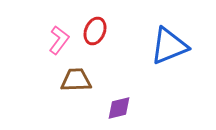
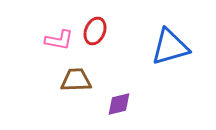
pink L-shape: rotated 64 degrees clockwise
blue triangle: moved 1 px right, 1 px down; rotated 6 degrees clockwise
purple diamond: moved 4 px up
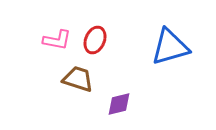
red ellipse: moved 9 px down
pink L-shape: moved 2 px left
brown trapezoid: moved 2 px right, 1 px up; rotated 20 degrees clockwise
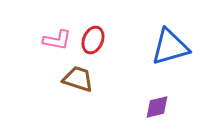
red ellipse: moved 2 px left
purple diamond: moved 38 px right, 3 px down
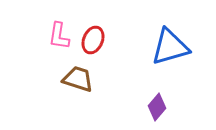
pink L-shape: moved 2 px right, 4 px up; rotated 88 degrees clockwise
purple diamond: rotated 36 degrees counterclockwise
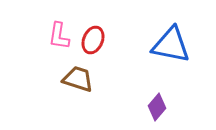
blue triangle: moved 1 px right, 2 px up; rotated 27 degrees clockwise
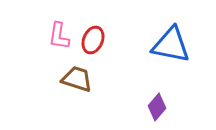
brown trapezoid: moved 1 px left
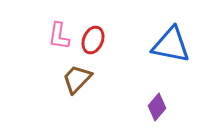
brown trapezoid: rotated 64 degrees counterclockwise
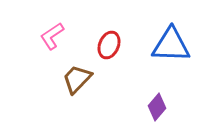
pink L-shape: moved 7 px left; rotated 48 degrees clockwise
red ellipse: moved 16 px right, 5 px down
blue triangle: rotated 9 degrees counterclockwise
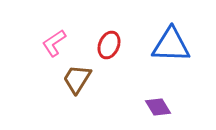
pink L-shape: moved 2 px right, 7 px down
brown trapezoid: rotated 12 degrees counterclockwise
purple diamond: moved 1 px right; rotated 72 degrees counterclockwise
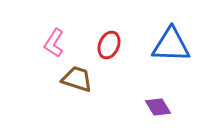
pink L-shape: rotated 24 degrees counterclockwise
brown trapezoid: rotated 76 degrees clockwise
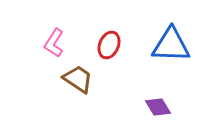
brown trapezoid: moved 1 px right; rotated 16 degrees clockwise
